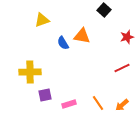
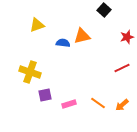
yellow triangle: moved 5 px left, 5 px down
orange triangle: rotated 24 degrees counterclockwise
blue semicircle: rotated 128 degrees clockwise
yellow cross: rotated 20 degrees clockwise
orange line: rotated 21 degrees counterclockwise
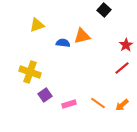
red star: moved 1 px left, 8 px down; rotated 16 degrees counterclockwise
red line: rotated 14 degrees counterclockwise
purple square: rotated 24 degrees counterclockwise
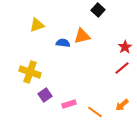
black square: moved 6 px left
red star: moved 1 px left, 2 px down
orange line: moved 3 px left, 9 px down
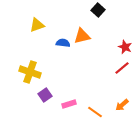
red star: rotated 16 degrees counterclockwise
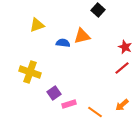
purple square: moved 9 px right, 2 px up
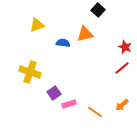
orange triangle: moved 3 px right, 2 px up
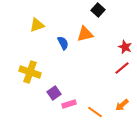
blue semicircle: rotated 56 degrees clockwise
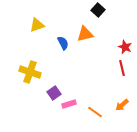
red line: rotated 63 degrees counterclockwise
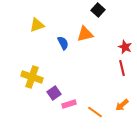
yellow cross: moved 2 px right, 5 px down
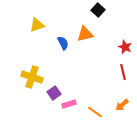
red line: moved 1 px right, 4 px down
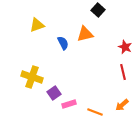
orange line: rotated 14 degrees counterclockwise
